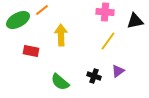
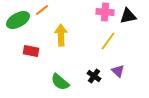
black triangle: moved 7 px left, 5 px up
purple triangle: rotated 40 degrees counterclockwise
black cross: rotated 16 degrees clockwise
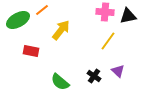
yellow arrow: moved 5 px up; rotated 40 degrees clockwise
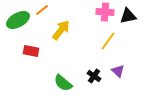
green semicircle: moved 3 px right, 1 px down
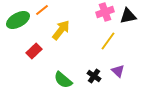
pink cross: rotated 24 degrees counterclockwise
red rectangle: moved 3 px right; rotated 56 degrees counterclockwise
green semicircle: moved 3 px up
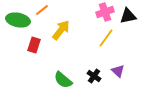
green ellipse: rotated 40 degrees clockwise
yellow line: moved 2 px left, 3 px up
red rectangle: moved 6 px up; rotated 28 degrees counterclockwise
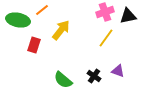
purple triangle: rotated 24 degrees counterclockwise
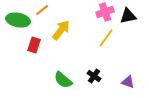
purple triangle: moved 10 px right, 11 px down
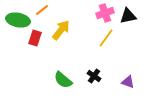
pink cross: moved 1 px down
red rectangle: moved 1 px right, 7 px up
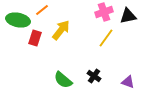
pink cross: moved 1 px left, 1 px up
